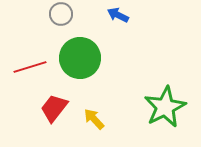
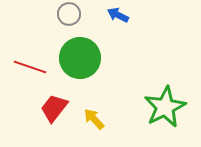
gray circle: moved 8 px right
red line: rotated 36 degrees clockwise
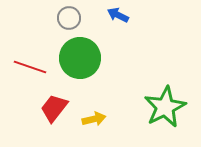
gray circle: moved 4 px down
yellow arrow: rotated 120 degrees clockwise
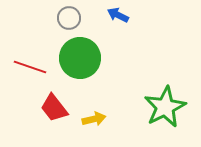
red trapezoid: rotated 76 degrees counterclockwise
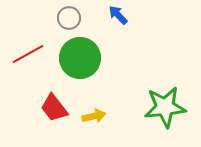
blue arrow: rotated 20 degrees clockwise
red line: moved 2 px left, 13 px up; rotated 48 degrees counterclockwise
green star: rotated 21 degrees clockwise
yellow arrow: moved 3 px up
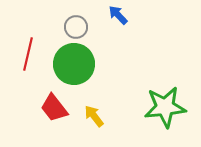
gray circle: moved 7 px right, 9 px down
red line: rotated 48 degrees counterclockwise
green circle: moved 6 px left, 6 px down
yellow arrow: rotated 115 degrees counterclockwise
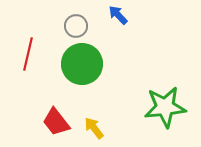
gray circle: moved 1 px up
green circle: moved 8 px right
red trapezoid: moved 2 px right, 14 px down
yellow arrow: moved 12 px down
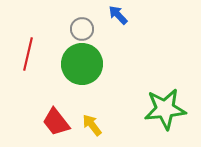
gray circle: moved 6 px right, 3 px down
green star: moved 2 px down
yellow arrow: moved 2 px left, 3 px up
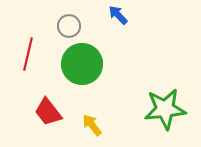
gray circle: moved 13 px left, 3 px up
red trapezoid: moved 8 px left, 10 px up
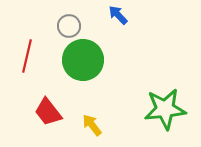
red line: moved 1 px left, 2 px down
green circle: moved 1 px right, 4 px up
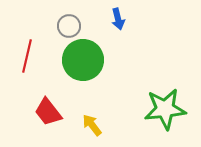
blue arrow: moved 4 px down; rotated 150 degrees counterclockwise
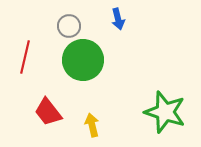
red line: moved 2 px left, 1 px down
green star: moved 3 px down; rotated 24 degrees clockwise
yellow arrow: rotated 25 degrees clockwise
